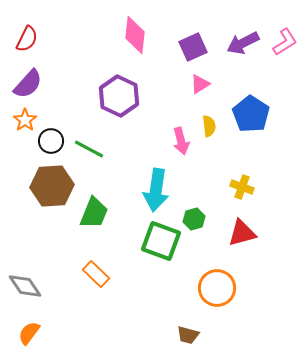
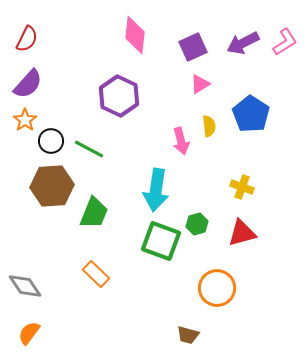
green hexagon: moved 3 px right, 5 px down
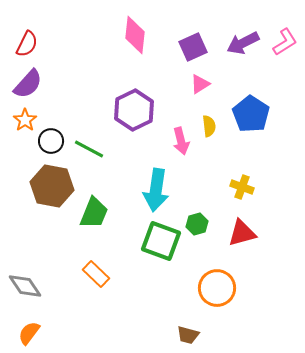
red semicircle: moved 5 px down
purple hexagon: moved 15 px right, 14 px down; rotated 9 degrees clockwise
brown hexagon: rotated 15 degrees clockwise
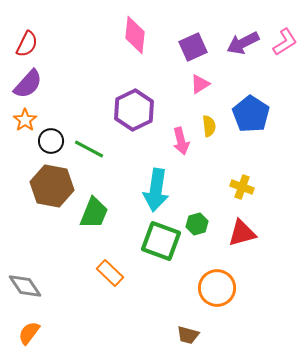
orange rectangle: moved 14 px right, 1 px up
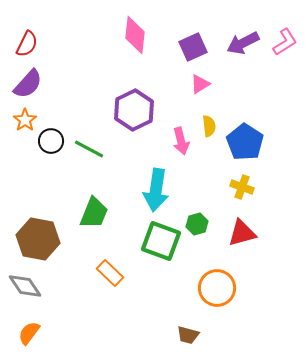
blue pentagon: moved 6 px left, 28 px down
brown hexagon: moved 14 px left, 53 px down
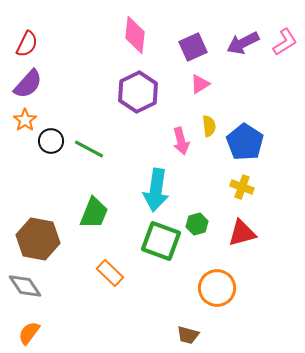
purple hexagon: moved 4 px right, 18 px up
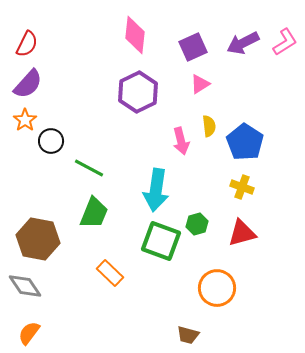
green line: moved 19 px down
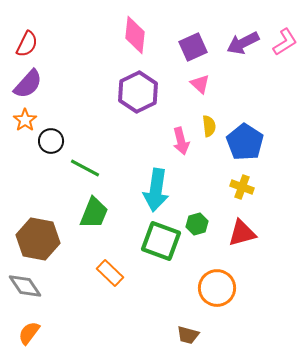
pink triangle: rotated 45 degrees counterclockwise
green line: moved 4 px left
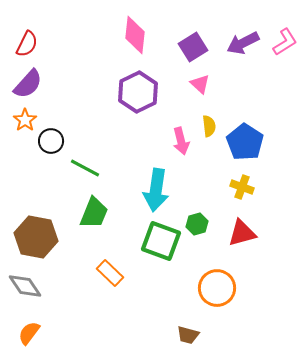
purple square: rotated 8 degrees counterclockwise
brown hexagon: moved 2 px left, 2 px up
